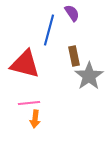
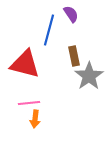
purple semicircle: moved 1 px left, 1 px down
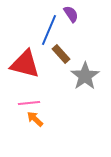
blue line: rotated 8 degrees clockwise
brown rectangle: moved 13 px left, 2 px up; rotated 30 degrees counterclockwise
gray star: moved 4 px left
orange arrow: rotated 126 degrees clockwise
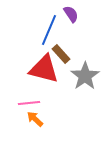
red triangle: moved 19 px right, 5 px down
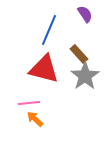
purple semicircle: moved 14 px right
brown rectangle: moved 18 px right
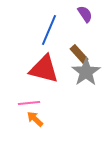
gray star: moved 1 px right, 4 px up
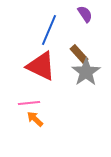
red triangle: moved 3 px left, 3 px up; rotated 12 degrees clockwise
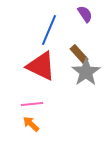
pink line: moved 3 px right, 1 px down
orange arrow: moved 4 px left, 5 px down
